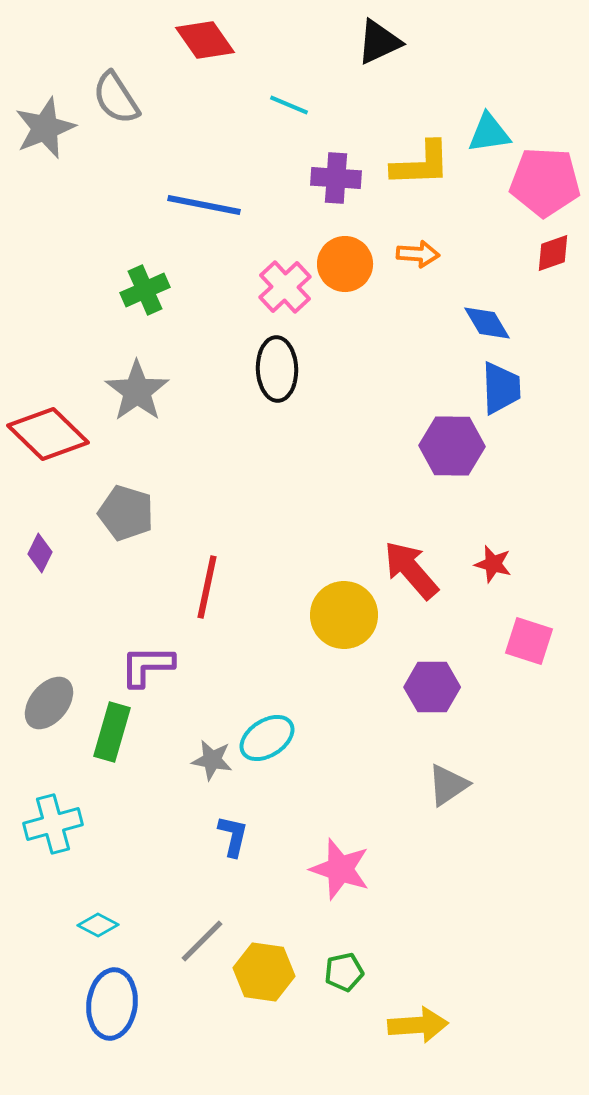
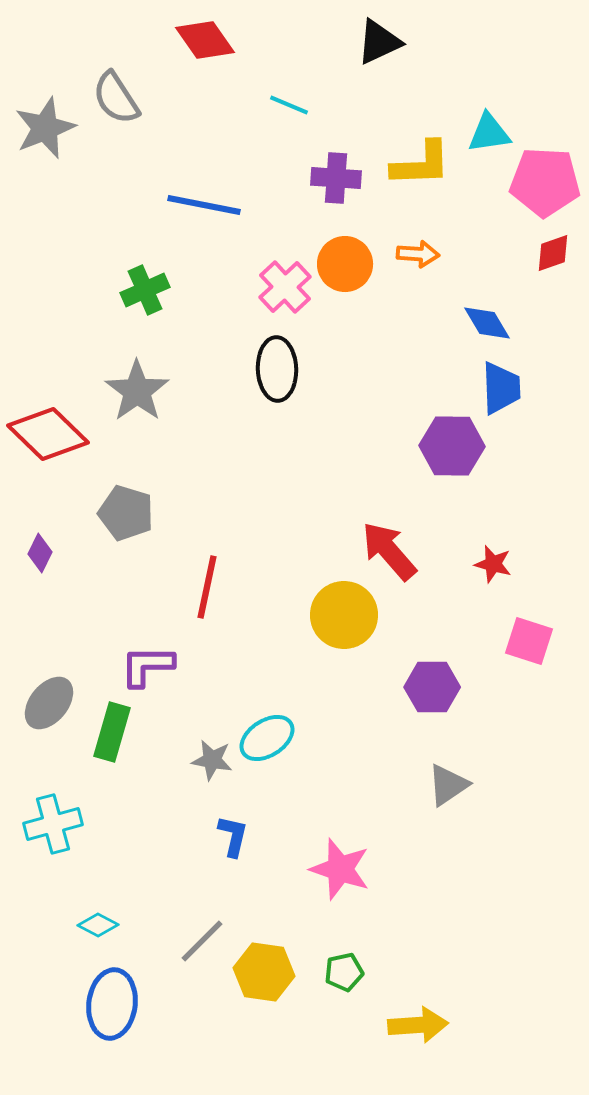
red arrow at (411, 570): moved 22 px left, 19 px up
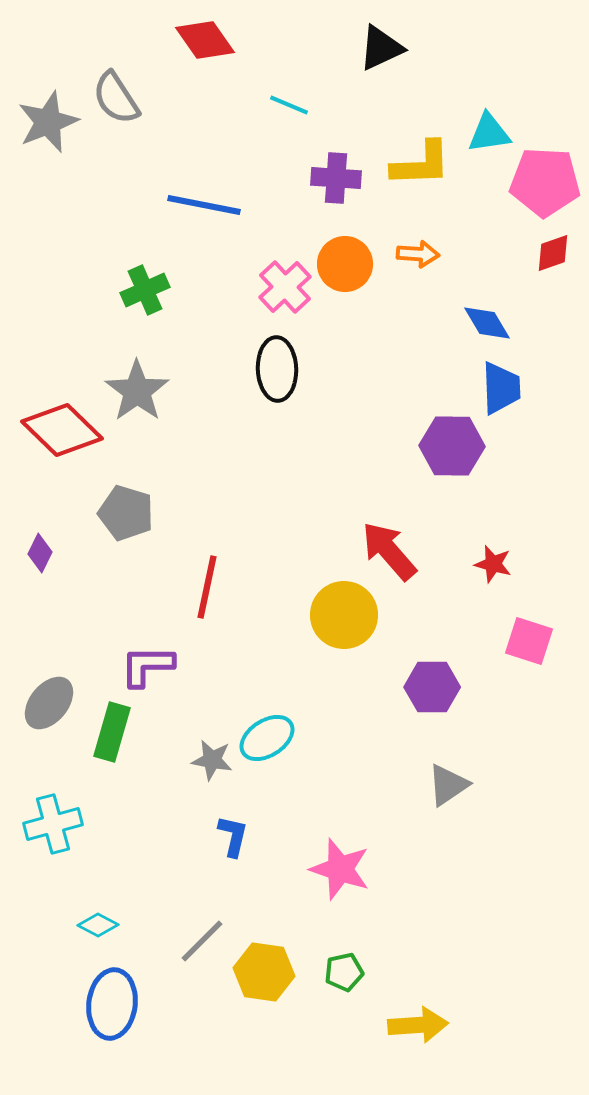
black triangle at (379, 42): moved 2 px right, 6 px down
gray star at (45, 128): moved 3 px right, 6 px up
red diamond at (48, 434): moved 14 px right, 4 px up
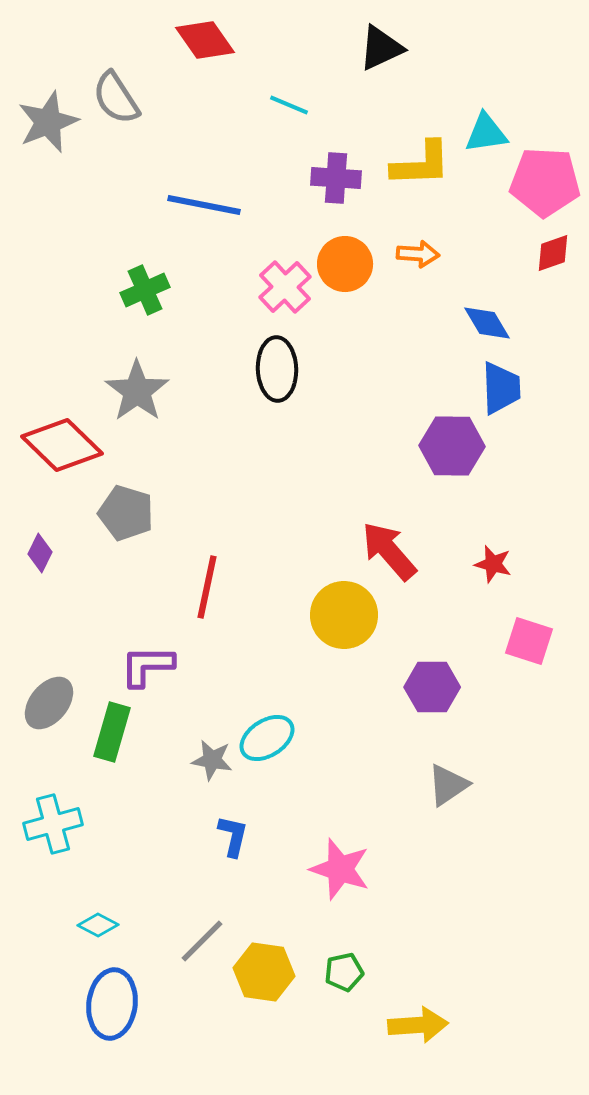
cyan triangle at (489, 133): moved 3 px left
red diamond at (62, 430): moved 15 px down
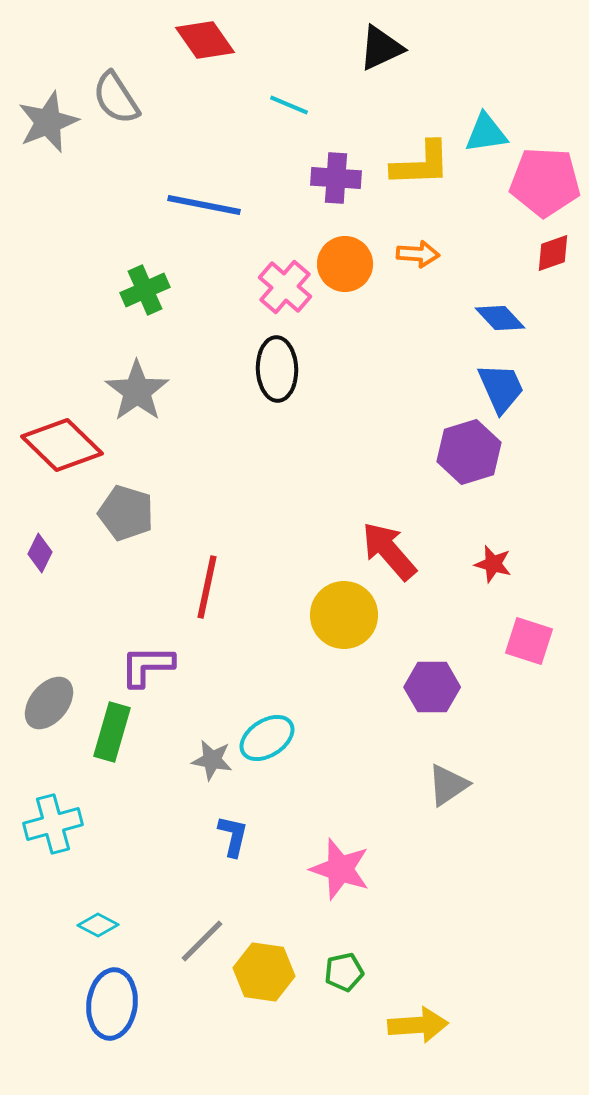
pink cross at (285, 287): rotated 6 degrees counterclockwise
blue diamond at (487, 323): moved 13 px right, 5 px up; rotated 12 degrees counterclockwise
blue trapezoid at (501, 388): rotated 22 degrees counterclockwise
purple hexagon at (452, 446): moved 17 px right, 6 px down; rotated 18 degrees counterclockwise
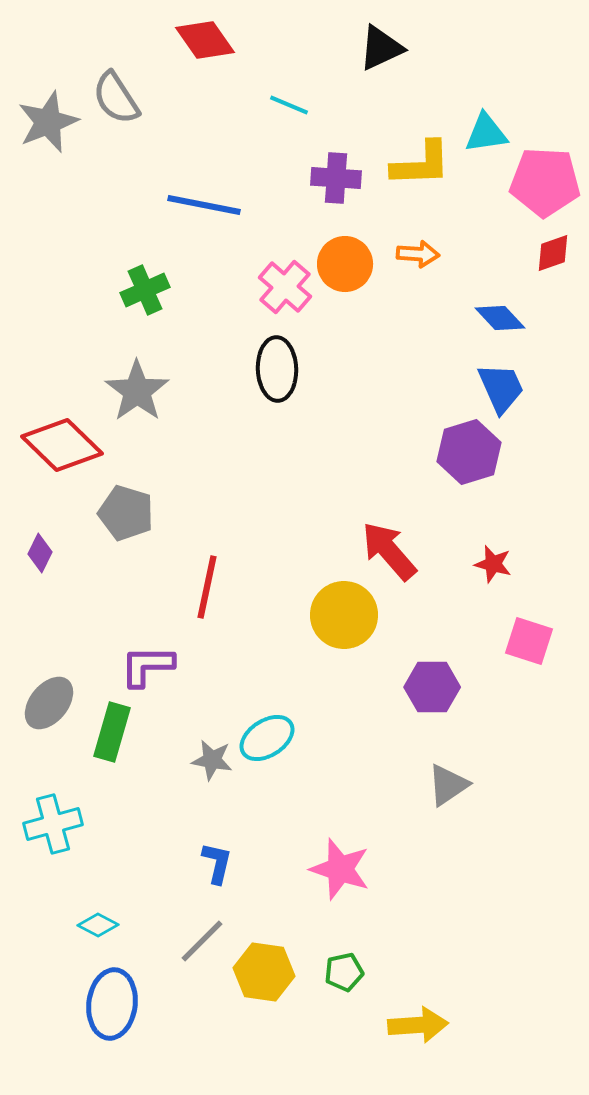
blue L-shape at (233, 836): moved 16 px left, 27 px down
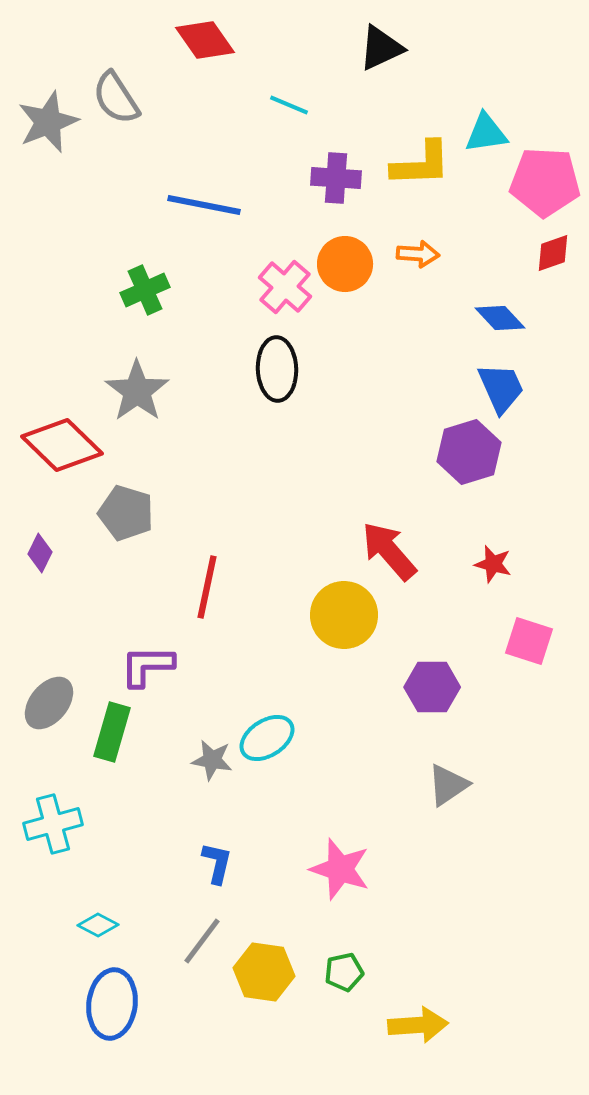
gray line at (202, 941): rotated 8 degrees counterclockwise
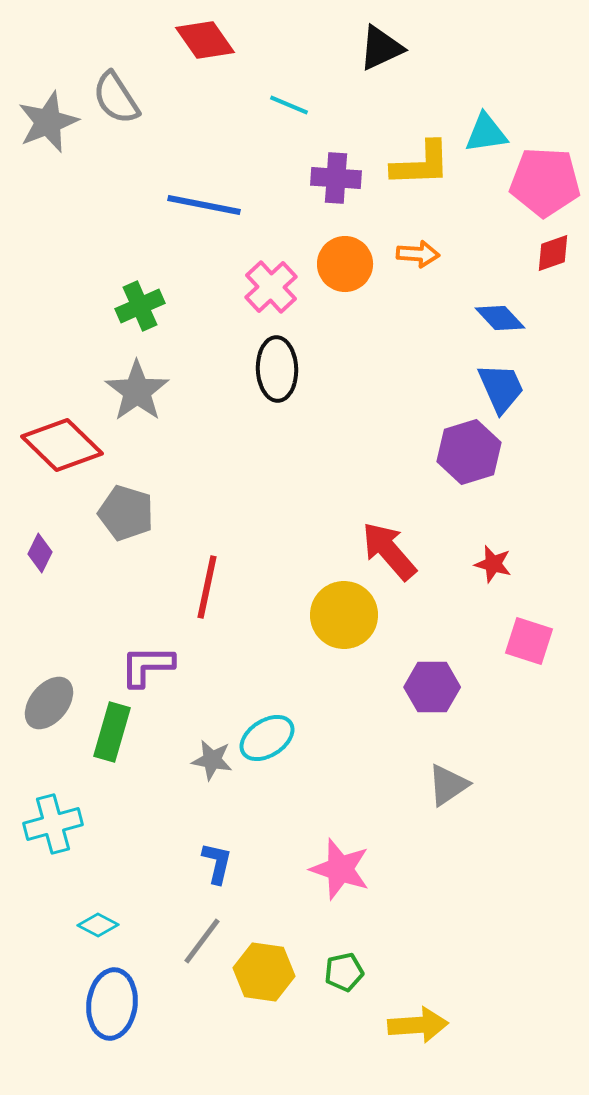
pink cross at (285, 287): moved 14 px left; rotated 6 degrees clockwise
green cross at (145, 290): moved 5 px left, 16 px down
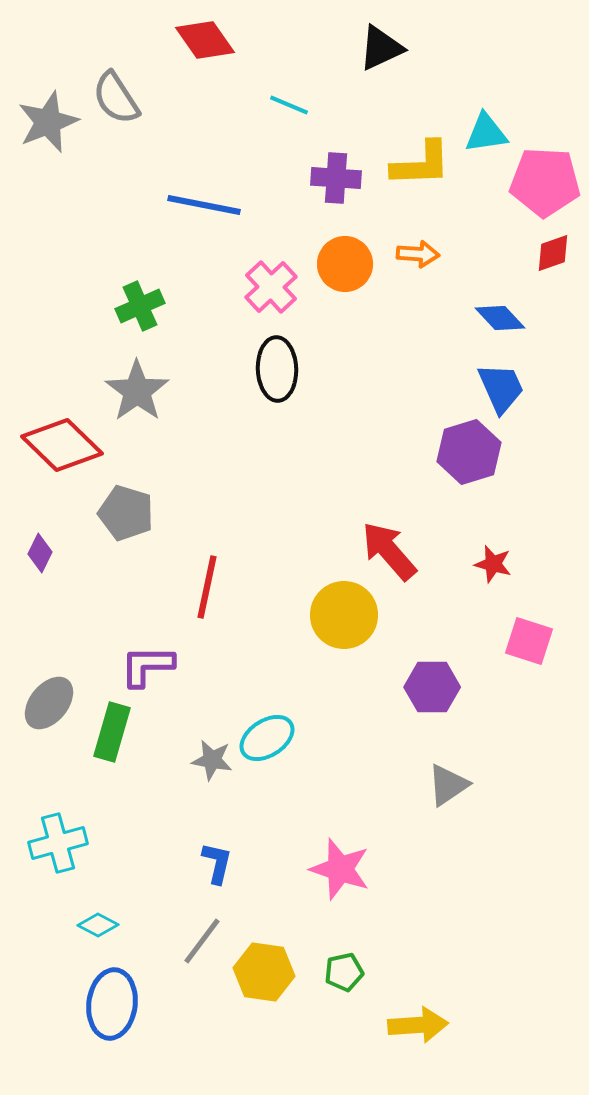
cyan cross at (53, 824): moved 5 px right, 19 px down
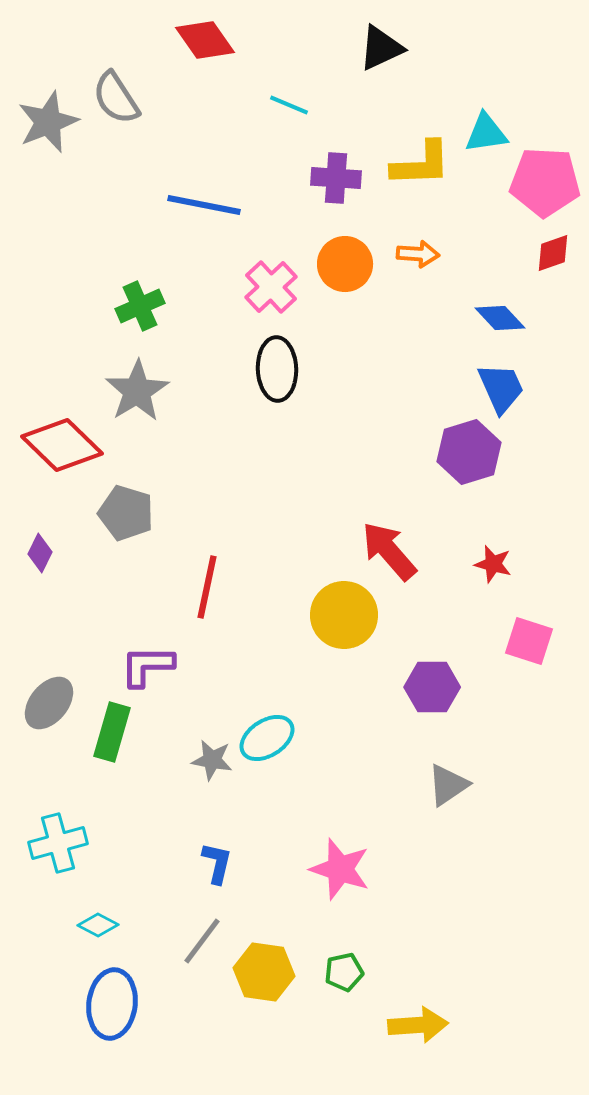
gray star at (137, 391): rotated 4 degrees clockwise
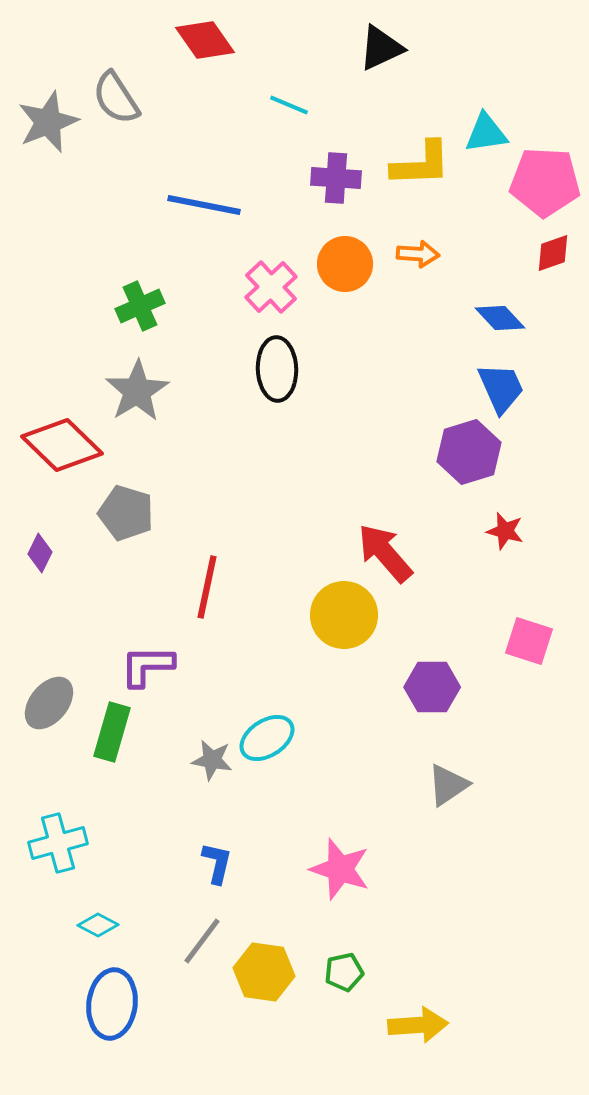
red arrow at (389, 551): moved 4 px left, 2 px down
red star at (493, 564): moved 12 px right, 33 px up
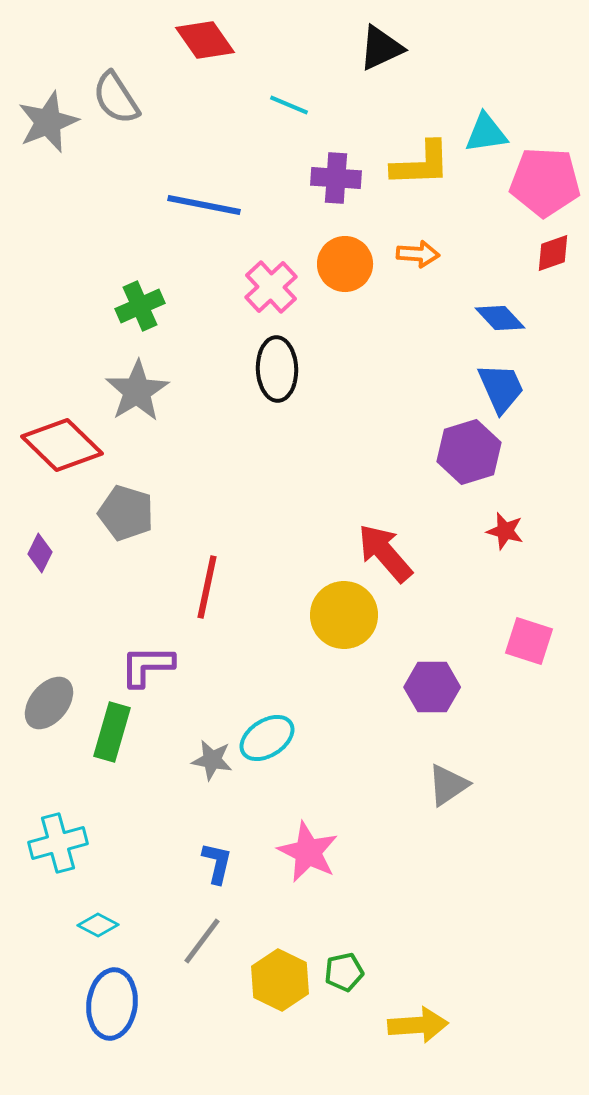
pink star at (340, 869): moved 32 px left, 17 px up; rotated 8 degrees clockwise
yellow hexagon at (264, 972): moved 16 px right, 8 px down; rotated 18 degrees clockwise
